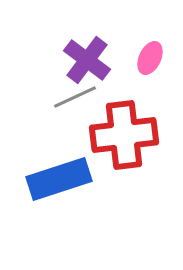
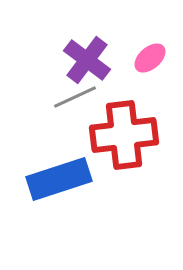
pink ellipse: rotated 24 degrees clockwise
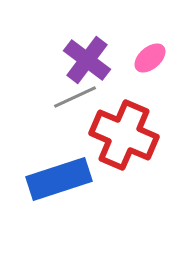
red cross: rotated 30 degrees clockwise
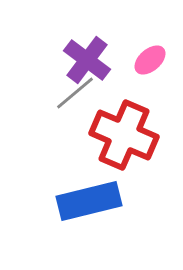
pink ellipse: moved 2 px down
gray line: moved 4 px up; rotated 15 degrees counterclockwise
blue rectangle: moved 30 px right, 22 px down; rotated 4 degrees clockwise
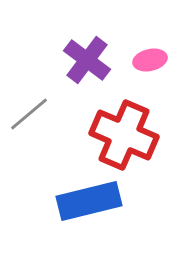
pink ellipse: rotated 28 degrees clockwise
gray line: moved 46 px left, 21 px down
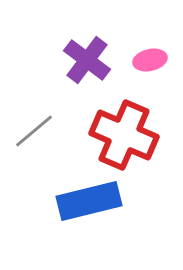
gray line: moved 5 px right, 17 px down
